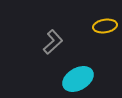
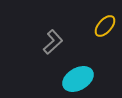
yellow ellipse: rotated 40 degrees counterclockwise
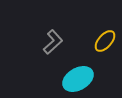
yellow ellipse: moved 15 px down
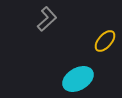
gray L-shape: moved 6 px left, 23 px up
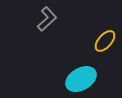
cyan ellipse: moved 3 px right
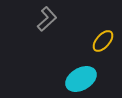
yellow ellipse: moved 2 px left
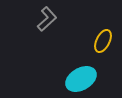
yellow ellipse: rotated 15 degrees counterclockwise
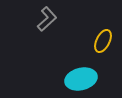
cyan ellipse: rotated 16 degrees clockwise
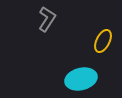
gray L-shape: rotated 15 degrees counterclockwise
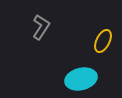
gray L-shape: moved 6 px left, 8 px down
